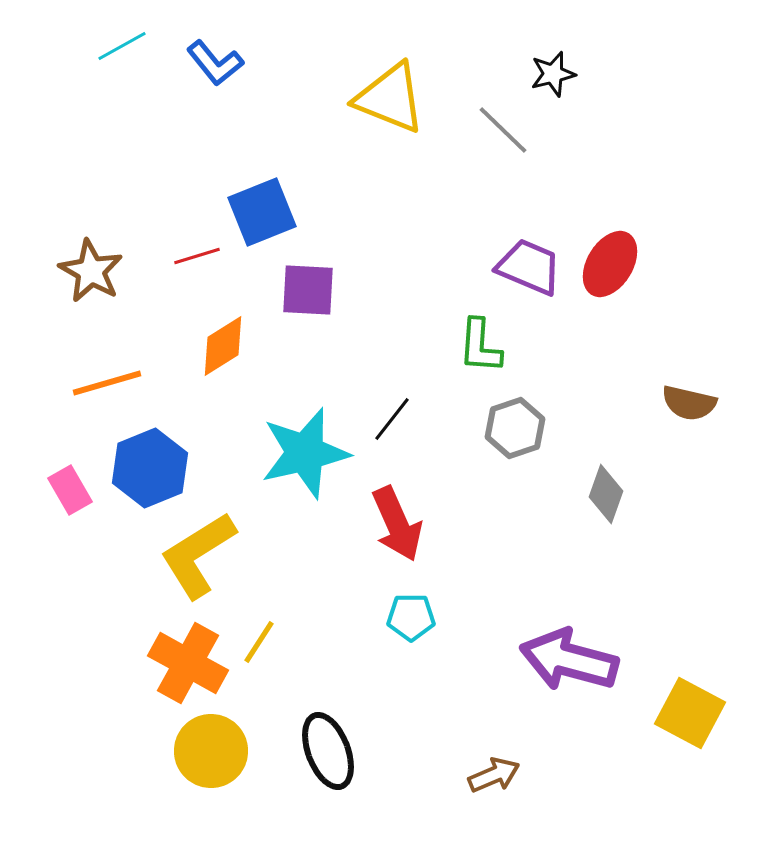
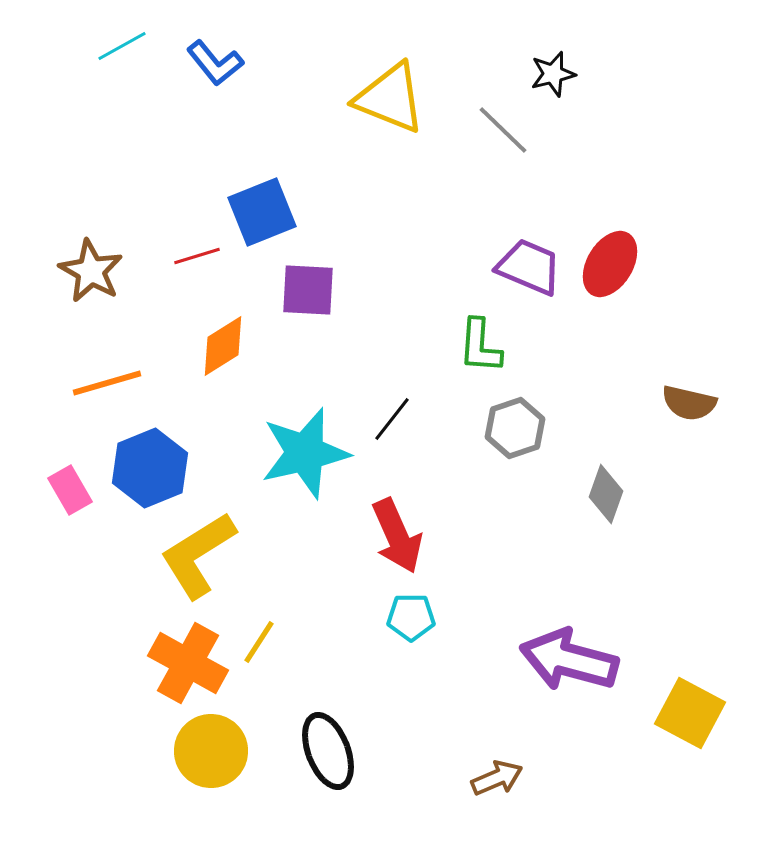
red arrow: moved 12 px down
brown arrow: moved 3 px right, 3 px down
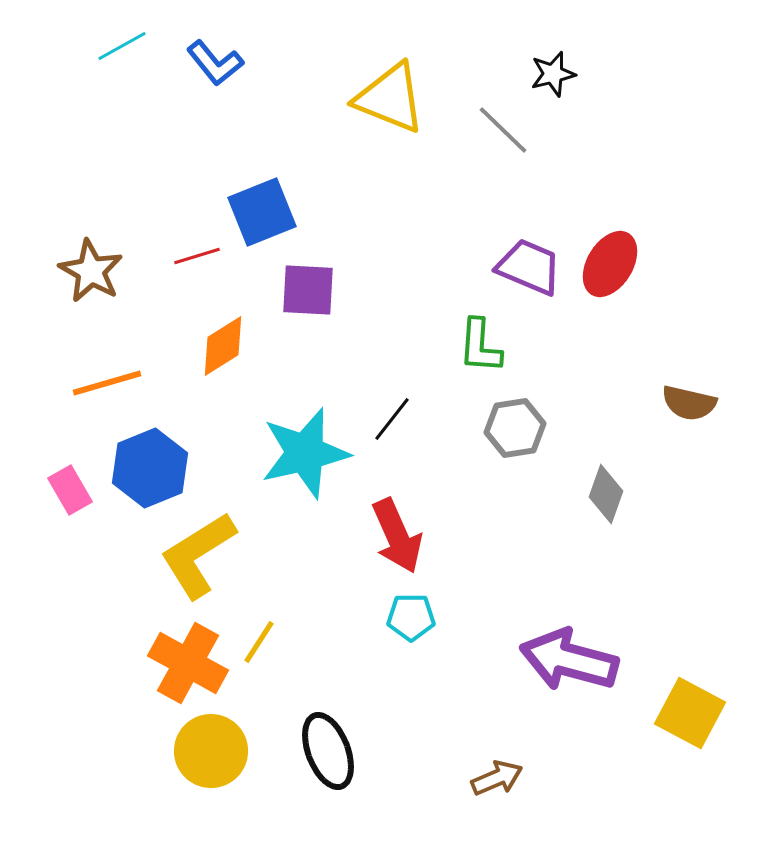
gray hexagon: rotated 10 degrees clockwise
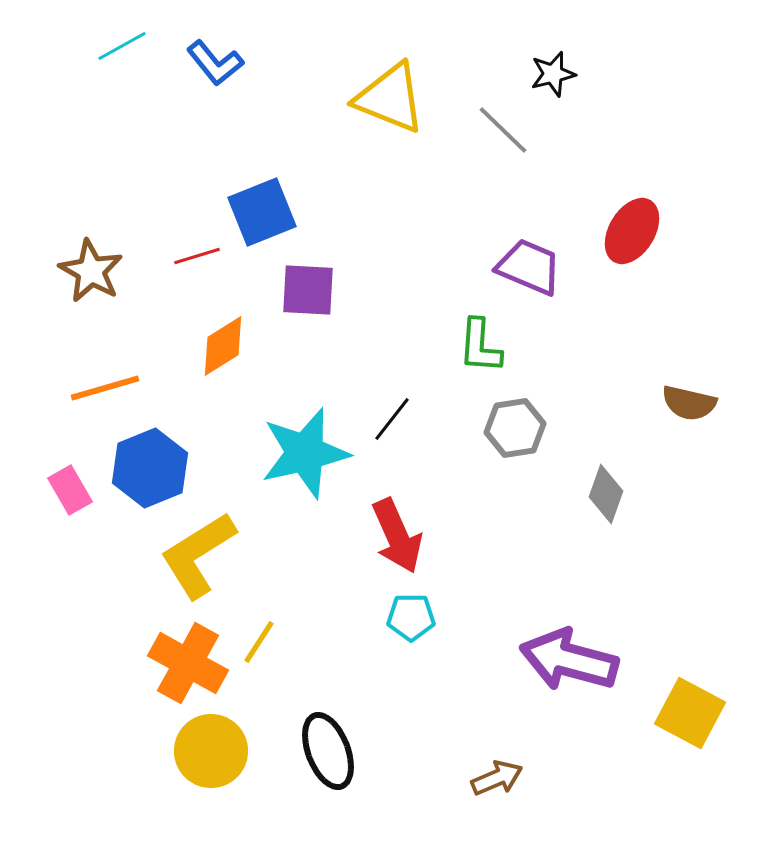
red ellipse: moved 22 px right, 33 px up
orange line: moved 2 px left, 5 px down
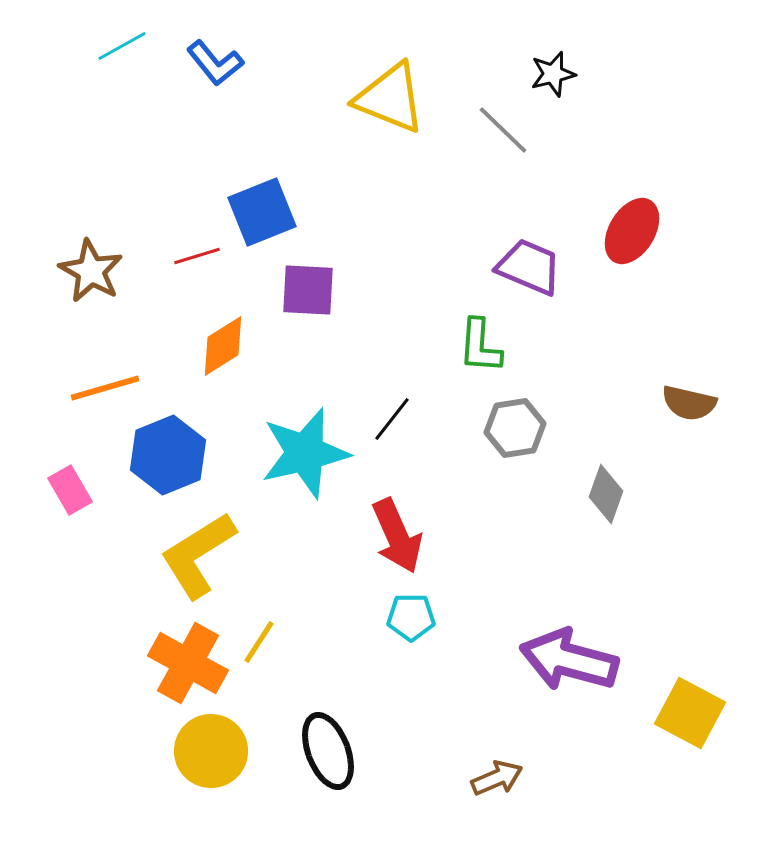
blue hexagon: moved 18 px right, 13 px up
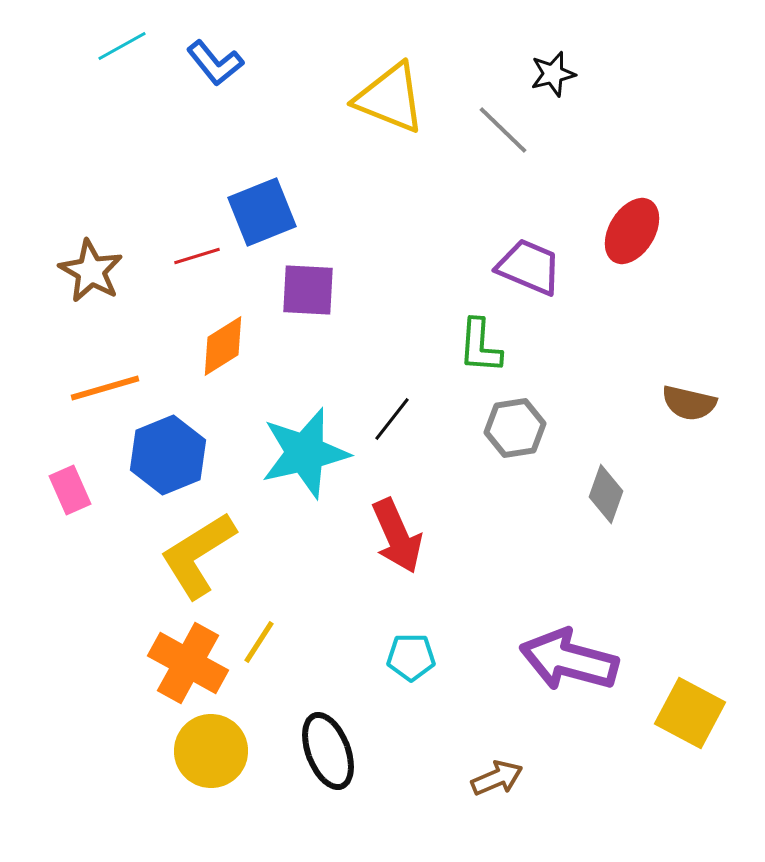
pink rectangle: rotated 6 degrees clockwise
cyan pentagon: moved 40 px down
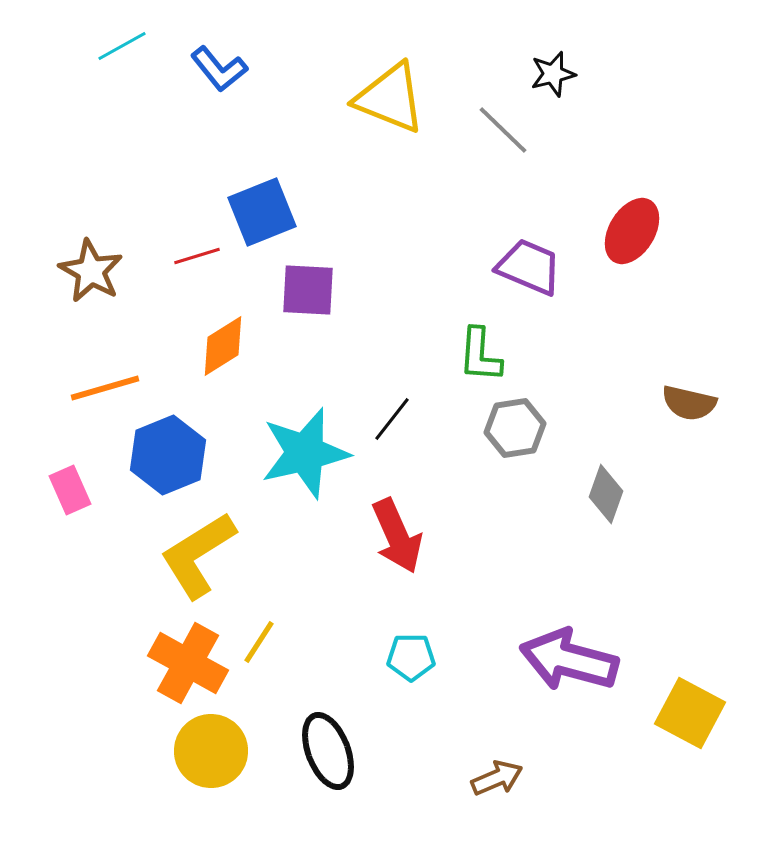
blue L-shape: moved 4 px right, 6 px down
green L-shape: moved 9 px down
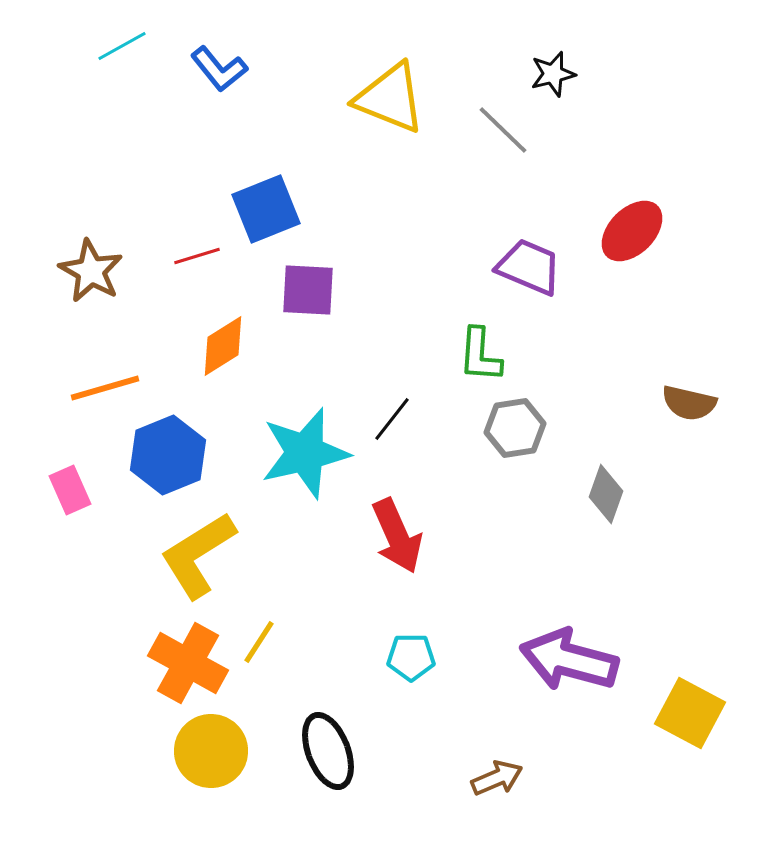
blue square: moved 4 px right, 3 px up
red ellipse: rotated 14 degrees clockwise
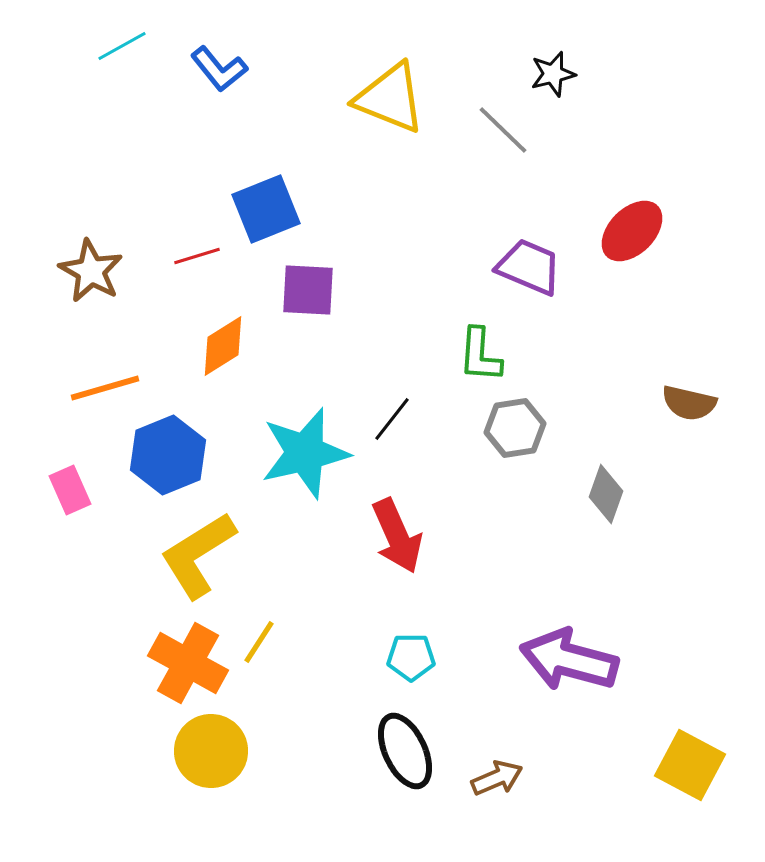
yellow square: moved 52 px down
black ellipse: moved 77 px right; rotated 4 degrees counterclockwise
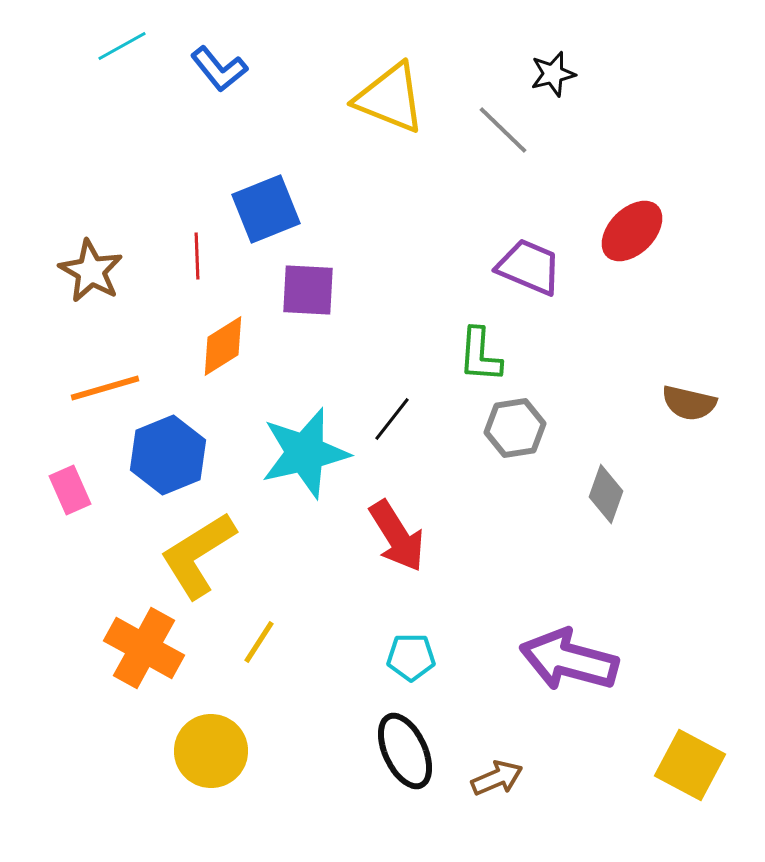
red line: rotated 75 degrees counterclockwise
red arrow: rotated 8 degrees counterclockwise
orange cross: moved 44 px left, 15 px up
